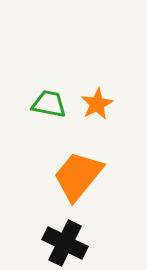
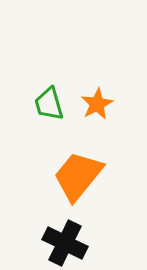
green trapezoid: rotated 117 degrees counterclockwise
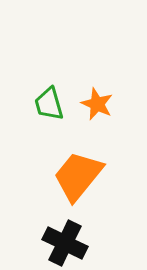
orange star: rotated 20 degrees counterclockwise
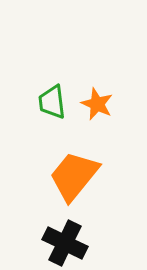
green trapezoid: moved 3 px right, 2 px up; rotated 9 degrees clockwise
orange trapezoid: moved 4 px left
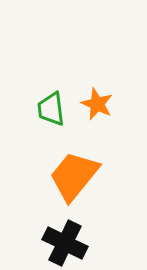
green trapezoid: moved 1 px left, 7 px down
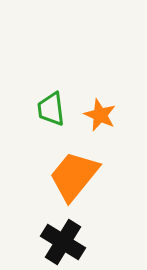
orange star: moved 3 px right, 11 px down
black cross: moved 2 px left, 1 px up; rotated 6 degrees clockwise
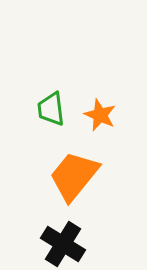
black cross: moved 2 px down
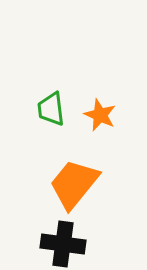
orange trapezoid: moved 8 px down
black cross: rotated 24 degrees counterclockwise
